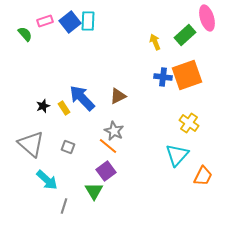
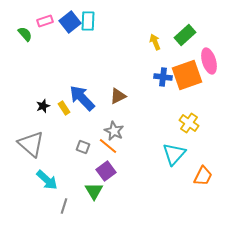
pink ellipse: moved 2 px right, 43 px down
gray square: moved 15 px right
cyan triangle: moved 3 px left, 1 px up
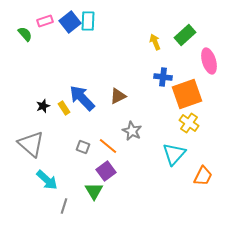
orange square: moved 19 px down
gray star: moved 18 px right
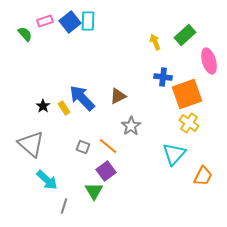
black star: rotated 16 degrees counterclockwise
gray star: moved 1 px left, 5 px up; rotated 12 degrees clockwise
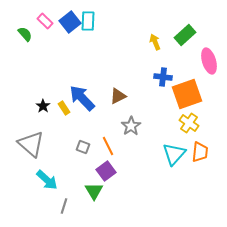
pink rectangle: rotated 63 degrees clockwise
orange line: rotated 24 degrees clockwise
orange trapezoid: moved 3 px left, 24 px up; rotated 20 degrees counterclockwise
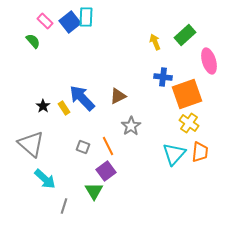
cyan rectangle: moved 2 px left, 4 px up
green semicircle: moved 8 px right, 7 px down
cyan arrow: moved 2 px left, 1 px up
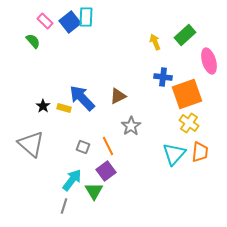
yellow rectangle: rotated 40 degrees counterclockwise
cyan arrow: moved 27 px right, 1 px down; rotated 95 degrees counterclockwise
